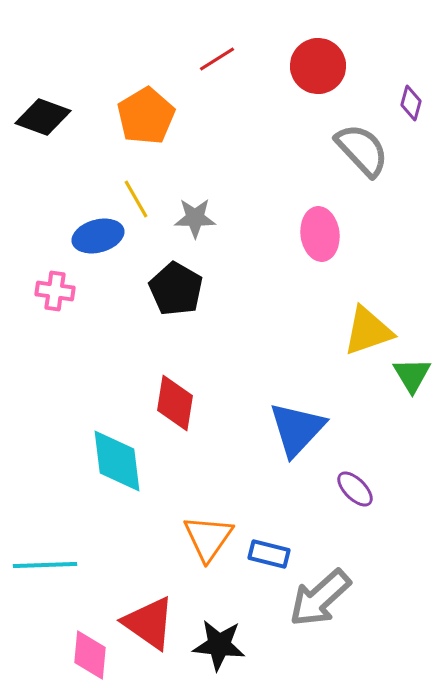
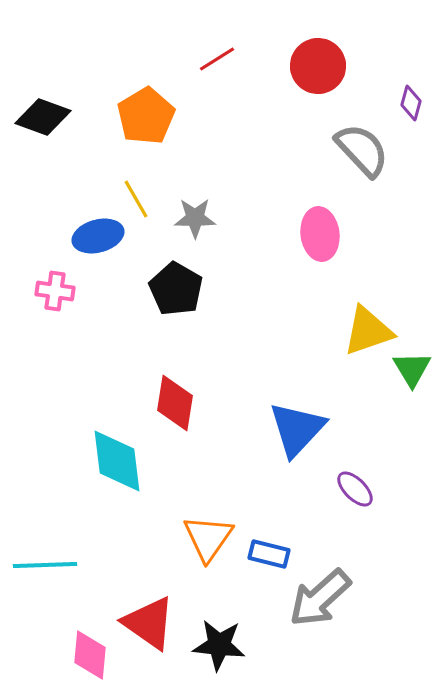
green triangle: moved 6 px up
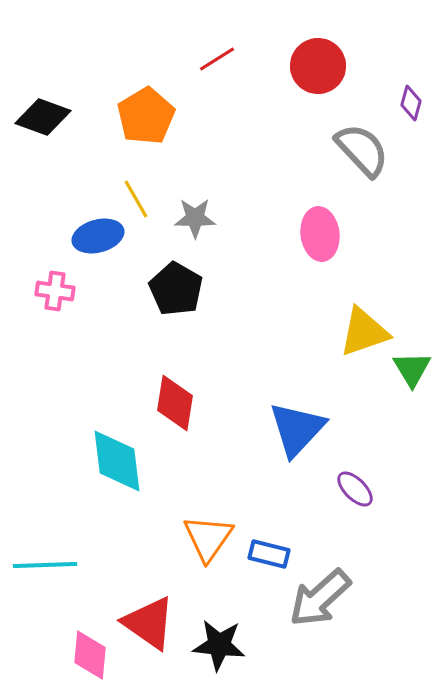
yellow triangle: moved 4 px left, 1 px down
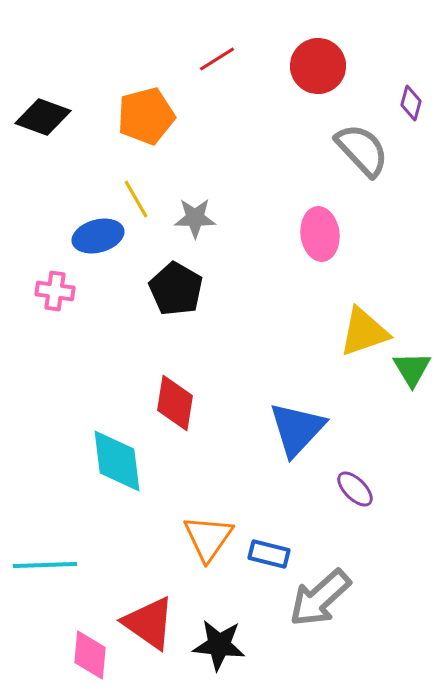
orange pentagon: rotated 16 degrees clockwise
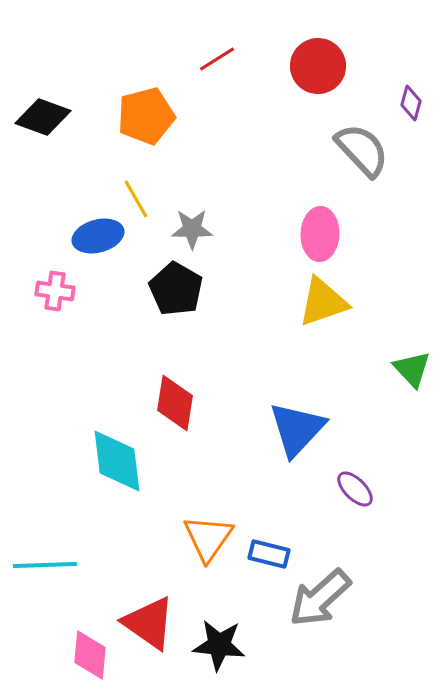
gray star: moved 3 px left, 11 px down
pink ellipse: rotated 9 degrees clockwise
yellow triangle: moved 41 px left, 30 px up
green triangle: rotated 12 degrees counterclockwise
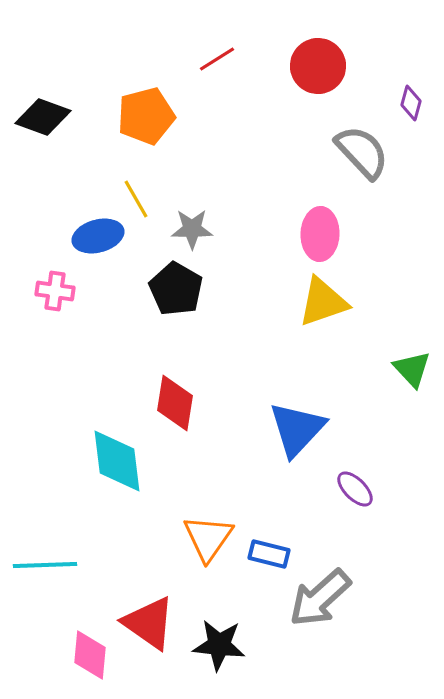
gray semicircle: moved 2 px down
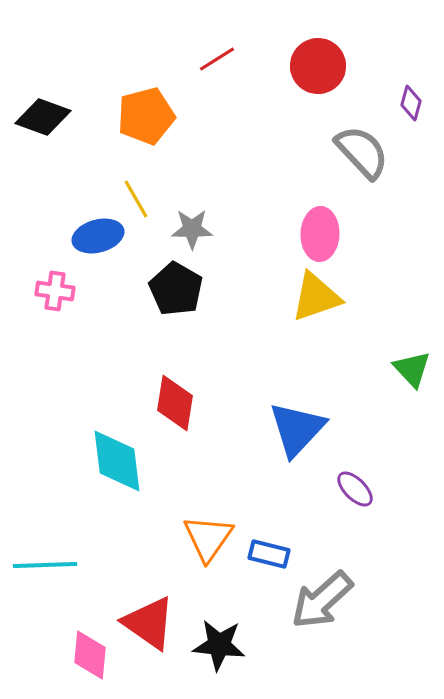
yellow triangle: moved 7 px left, 5 px up
gray arrow: moved 2 px right, 2 px down
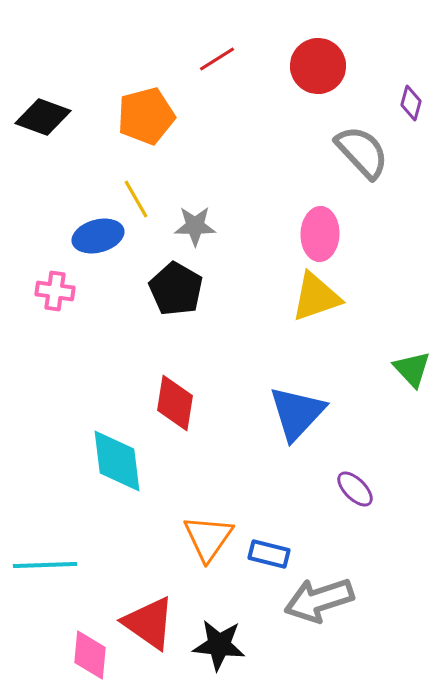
gray star: moved 3 px right, 3 px up
blue triangle: moved 16 px up
gray arrow: moved 3 px left; rotated 24 degrees clockwise
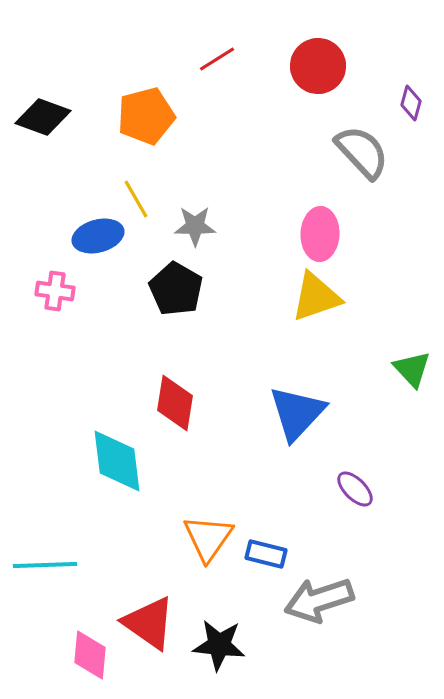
blue rectangle: moved 3 px left
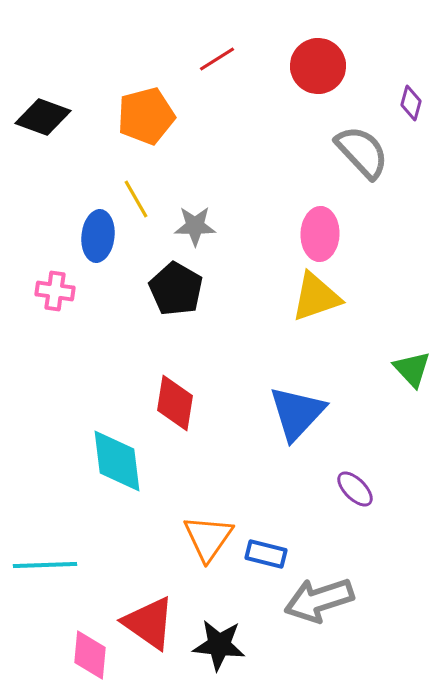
blue ellipse: rotated 69 degrees counterclockwise
